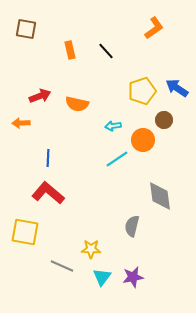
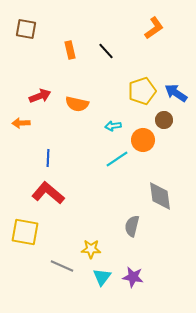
blue arrow: moved 1 px left, 5 px down
purple star: rotated 20 degrees clockwise
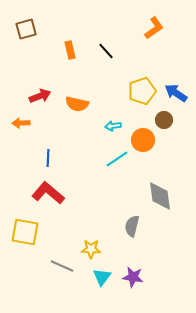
brown square: rotated 25 degrees counterclockwise
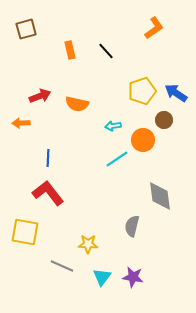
red L-shape: rotated 12 degrees clockwise
yellow star: moved 3 px left, 5 px up
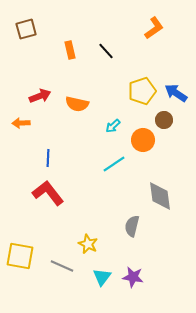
cyan arrow: rotated 35 degrees counterclockwise
cyan line: moved 3 px left, 5 px down
yellow square: moved 5 px left, 24 px down
yellow star: rotated 24 degrees clockwise
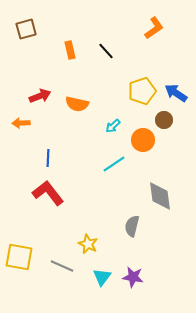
yellow square: moved 1 px left, 1 px down
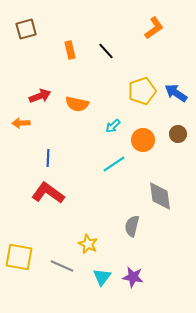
brown circle: moved 14 px right, 14 px down
red L-shape: rotated 16 degrees counterclockwise
